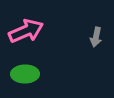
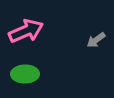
gray arrow: moved 3 px down; rotated 42 degrees clockwise
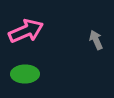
gray arrow: rotated 102 degrees clockwise
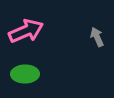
gray arrow: moved 1 px right, 3 px up
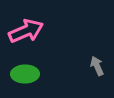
gray arrow: moved 29 px down
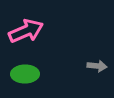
gray arrow: rotated 120 degrees clockwise
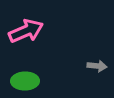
green ellipse: moved 7 px down
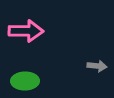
pink arrow: rotated 24 degrees clockwise
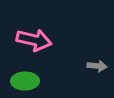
pink arrow: moved 8 px right, 9 px down; rotated 12 degrees clockwise
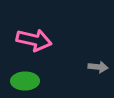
gray arrow: moved 1 px right, 1 px down
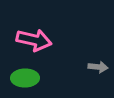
green ellipse: moved 3 px up
